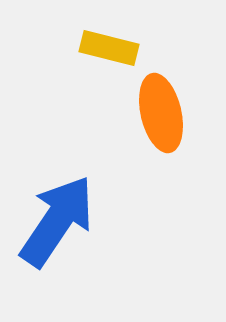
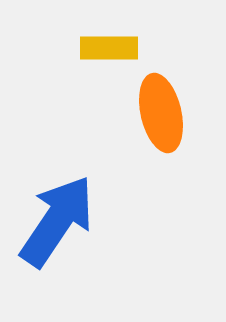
yellow rectangle: rotated 14 degrees counterclockwise
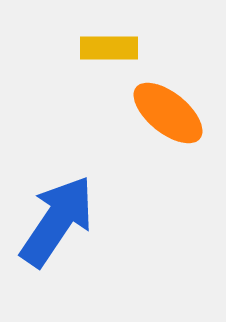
orange ellipse: moved 7 px right; rotated 38 degrees counterclockwise
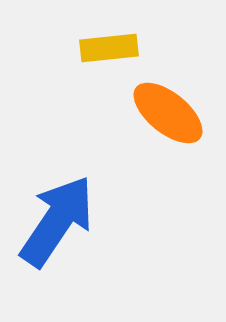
yellow rectangle: rotated 6 degrees counterclockwise
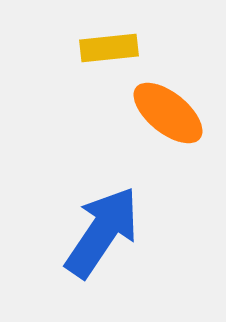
blue arrow: moved 45 px right, 11 px down
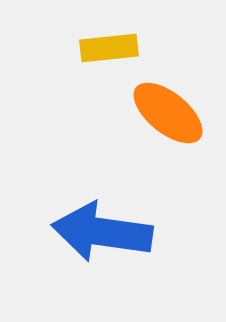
blue arrow: rotated 116 degrees counterclockwise
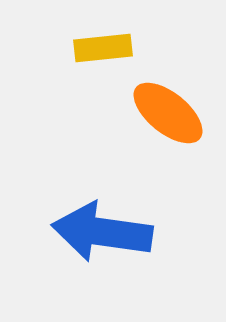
yellow rectangle: moved 6 px left
